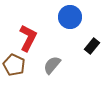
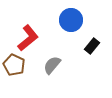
blue circle: moved 1 px right, 3 px down
red L-shape: rotated 24 degrees clockwise
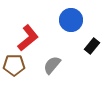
brown pentagon: rotated 25 degrees counterclockwise
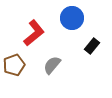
blue circle: moved 1 px right, 2 px up
red L-shape: moved 6 px right, 5 px up
brown pentagon: rotated 20 degrees counterclockwise
